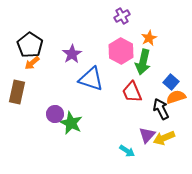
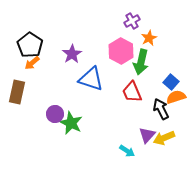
purple cross: moved 10 px right, 5 px down
green arrow: moved 2 px left
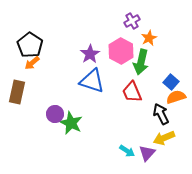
purple star: moved 18 px right
blue triangle: moved 1 px right, 2 px down
black arrow: moved 5 px down
purple triangle: moved 18 px down
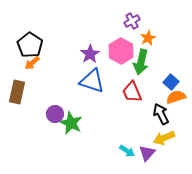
orange star: moved 1 px left
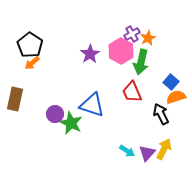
purple cross: moved 13 px down
blue triangle: moved 24 px down
brown rectangle: moved 2 px left, 7 px down
yellow arrow: moved 11 px down; rotated 140 degrees clockwise
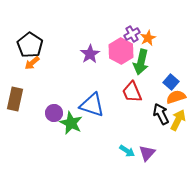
purple circle: moved 1 px left, 1 px up
yellow arrow: moved 14 px right, 29 px up
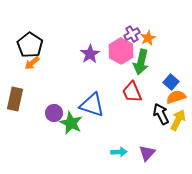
cyan arrow: moved 8 px left, 1 px down; rotated 35 degrees counterclockwise
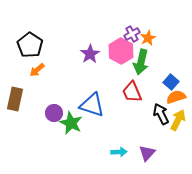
orange arrow: moved 5 px right, 7 px down
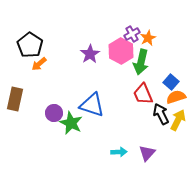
orange arrow: moved 2 px right, 6 px up
red trapezoid: moved 11 px right, 2 px down
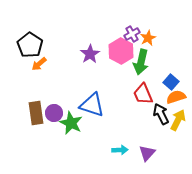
brown rectangle: moved 21 px right, 14 px down; rotated 20 degrees counterclockwise
cyan arrow: moved 1 px right, 2 px up
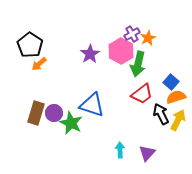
green arrow: moved 3 px left, 2 px down
red trapezoid: moved 1 px left; rotated 105 degrees counterclockwise
brown rectangle: rotated 25 degrees clockwise
cyan arrow: rotated 91 degrees counterclockwise
